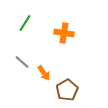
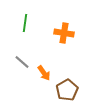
green line: rotated 24 degrees counterclockwise
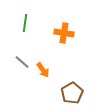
orange arrow: moved 1 px left, 3 px up
brown pentagon: moved 5 px right, 3 px down
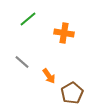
green line: moved 3 px right, 4 px up; rotated 42 degrees clockwise
orange arrow: moved 6 px right, 6 px down
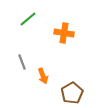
gray line: rotated 28 degrees clockwise
orange arrow: moved 6 px left; rotated 14 degrees clockwise
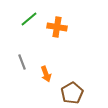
green line: moved 1 px right
orange cross: moved 7 px left, 6 px up
orange arrow: moved 3 px right, 2 px up
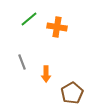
orange arrow: rotated 21 degrees clockwise
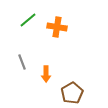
green line: moved 1 px left, 1 px down
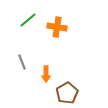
brown pentagon: moved 5 px left
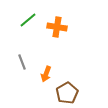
orange arrow: rotated 21 degrees clockwise
